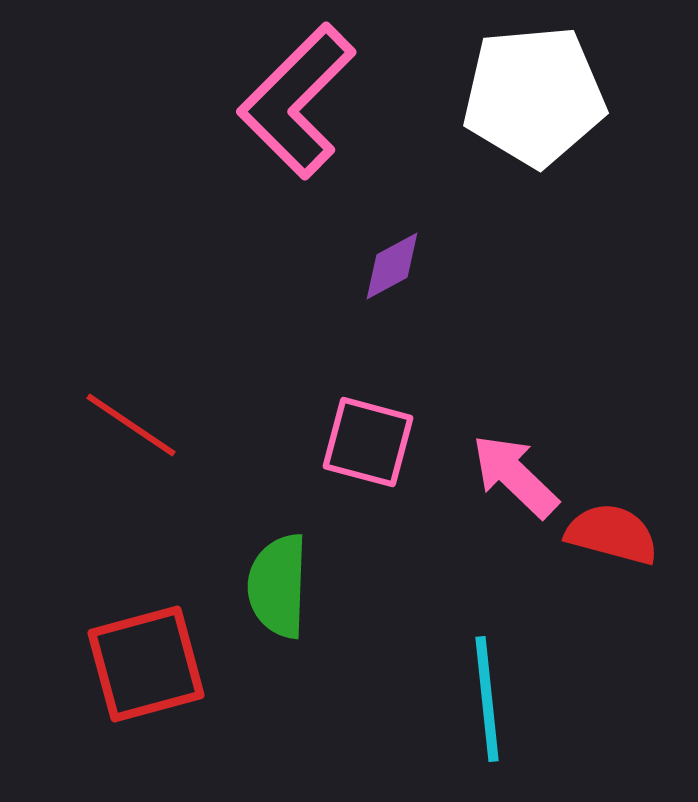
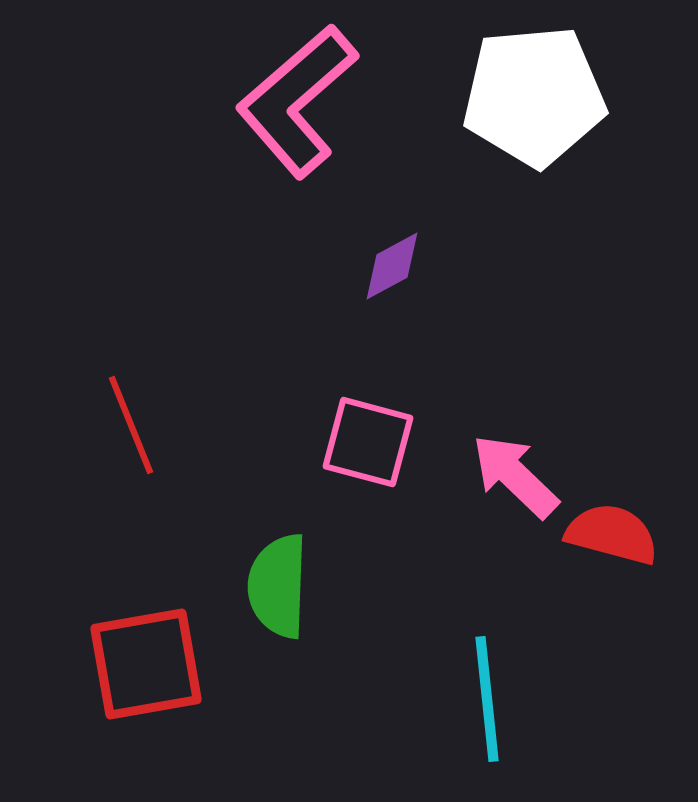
pink L-shape: rotated 4 degrees clockwise
red line: rotated 34 degrees clockwise
red square: rotated 5 degrees clockwise
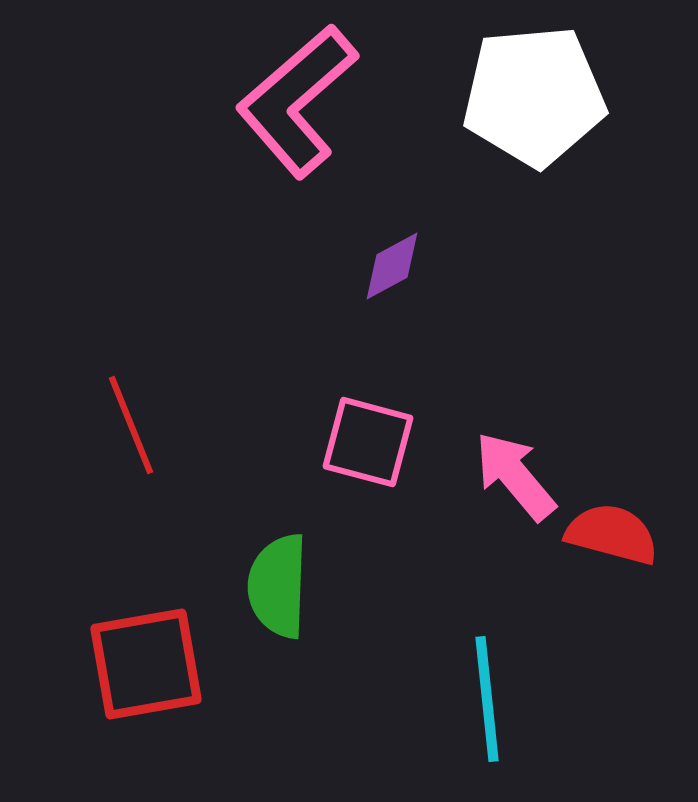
pink arrow: rotated 6 degrees clockwise
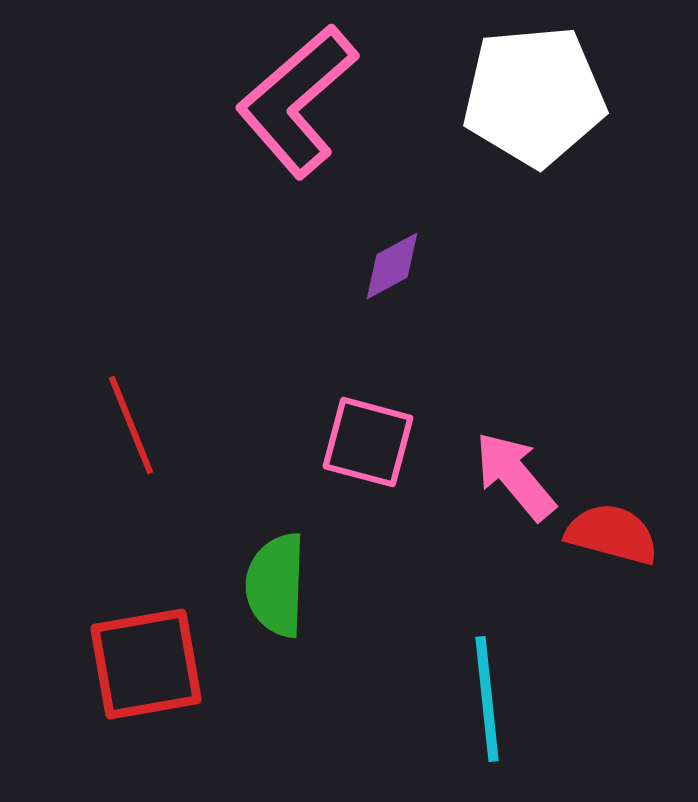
green semicircle: moved 2 px left, 1 px up
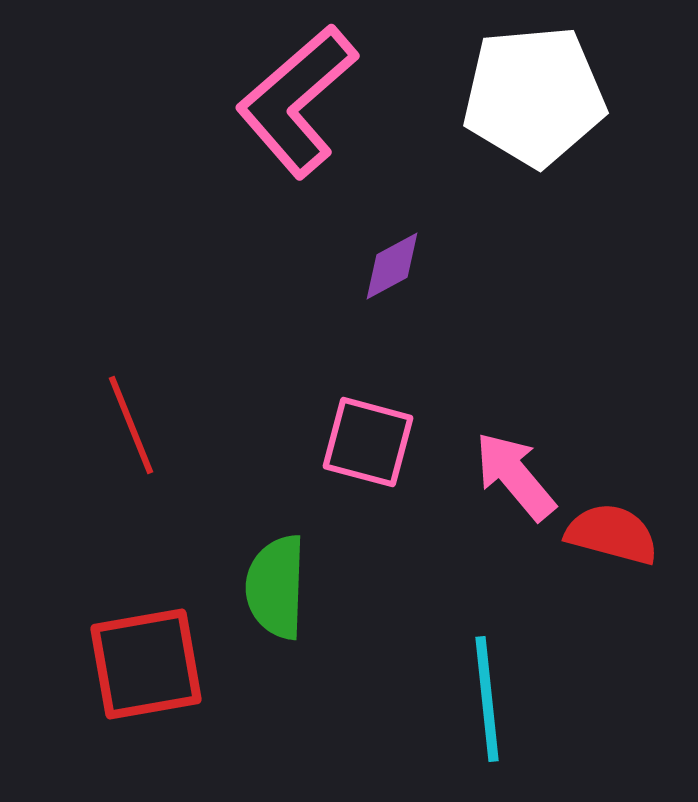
green semicircle: moved 2 px down
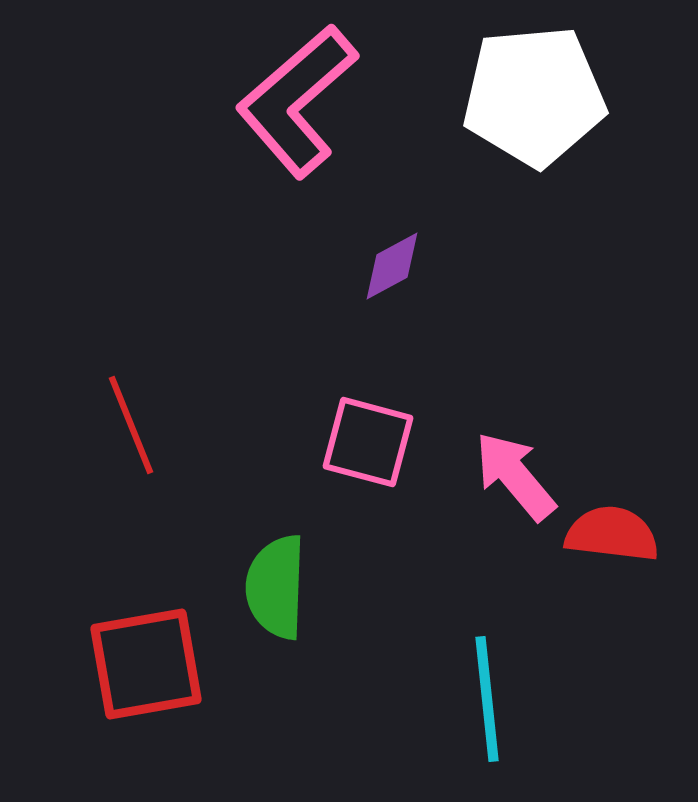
red semicircle: rotated 8 degrees counterclockwise
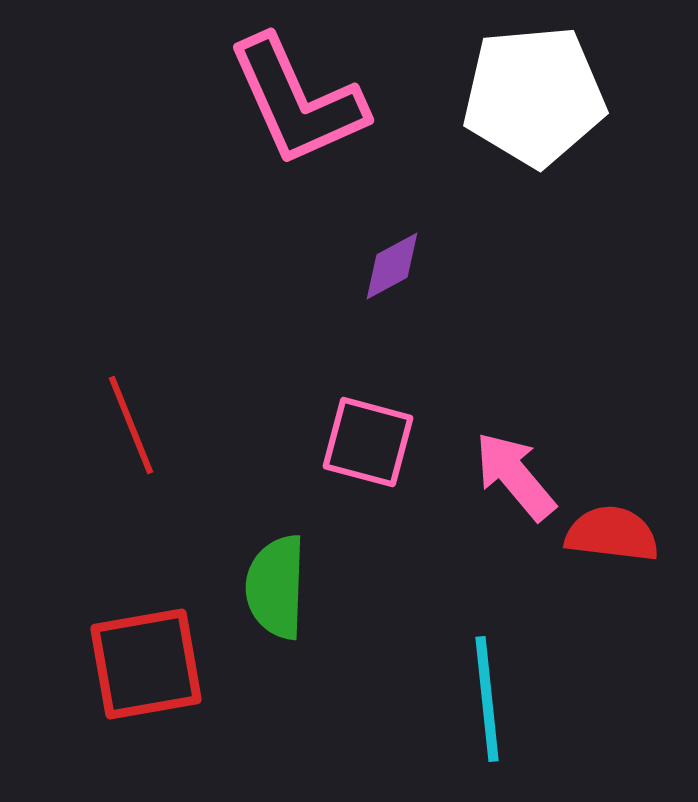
pink L-shape: rotated 73 degrees counterclockwise
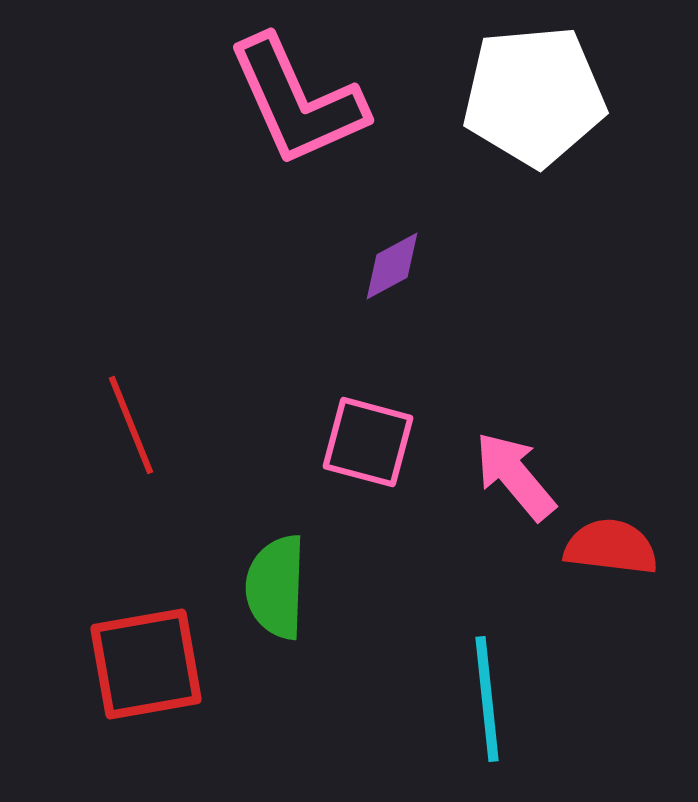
red semicircle: moved 1 px left, 13 px down
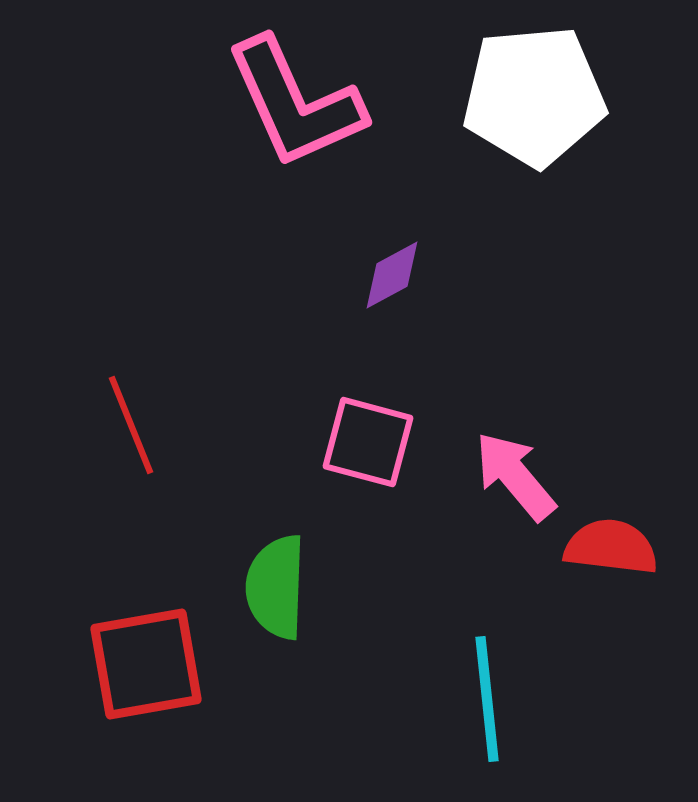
pink L-shape: moved 2 px left, 2 px down
purple diamond: moved 9 px down
